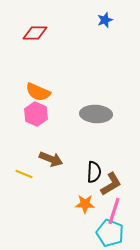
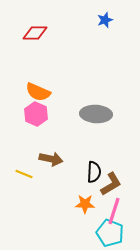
brown arrow: rotated 10 degrees counterclockwise
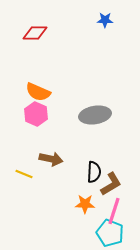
blue star: rotated 21 degrees clockwise
gray ellipse: moved 1 px left, 1 px down; rotated 12 degrees counterclockwise
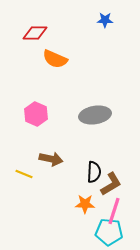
orange semicircle: moved 17 px right, 33 px up
cyan pentagon: moved 1 px left, 1 px up; rotated 16 degrees counterclockwise
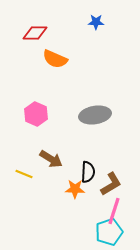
blue star: moved 9 px left, 2 px down
brown arrow: rotated 20 degrees clockwise
black semicircle: moved 6 px left
orange star: moved 10 px left, 15 px up
cyan pentagon: rotated 24 degrees counterclockwise
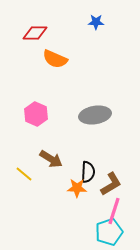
yellow line: rotated 18 degrees clockwise
orange star: moved 2 px right, 1 px up
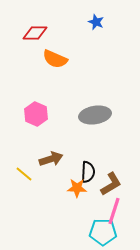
blue star: rotated 21 degrees clockwise
brown arrow: rotated 50 degrees counterclockwise
cyan pentagon: moved 6 px left; rotated 20 degrees clockwise
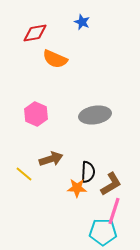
blue star: moved 14 px left
red diamond: rotated 10 degrees counterclockwise
